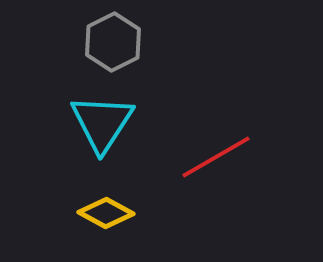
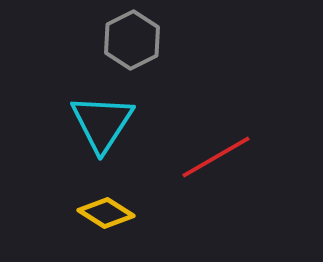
gray hexagon: moved 19 px right, 2 px up
yellow diamond: rotated 4 degrees clockwise
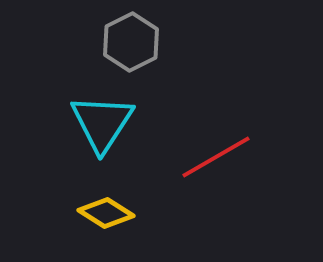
gray hexagon: moved 1 px left, 2 px down
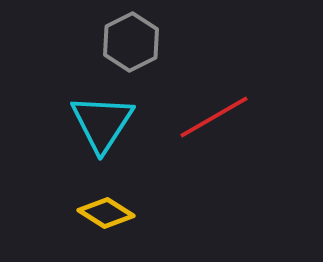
red line: moved 2 px left, 40 px up
